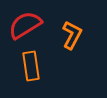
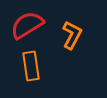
red semicircle: moved 2 px right
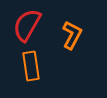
red semicircle: rotated 28 degrees counterclockwise
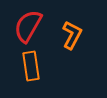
red semicircle: moved 1 px right, 1 px down
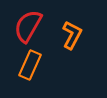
orange rectangle: moved 1 px left, 1 px up; rotated 32 degrees clockwise
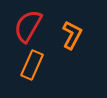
orange rectangle: moved 2 px right
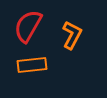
orange rectangle: rotated 60 degrees clockwise
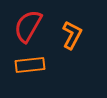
orange rectangle: moved 2 px left
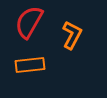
red semicircle: moved 1 px right, 4 px up
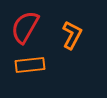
red semicircle: moved 4 px left, 5 px down
